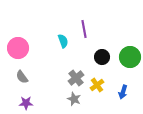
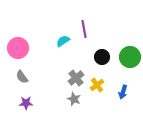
cyan semicircle: rotated 104 degrees counterclockwise
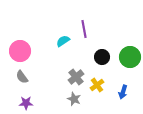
pink circle: moved 2 px right, 3 px down
gray cross: moved 1 px up
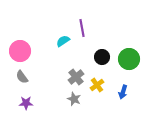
purple line: moved 2 px left, 1 px up
green circle: moved 1 px left, 2 px down
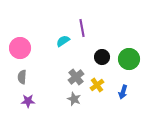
pink circle: moved 3 px up
gray semicircle: rotated 40 degrees clockwise
purple star: moved 2 px right, 2 px up
